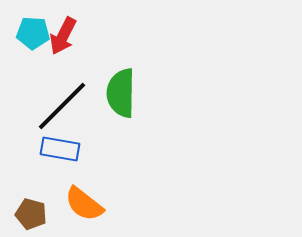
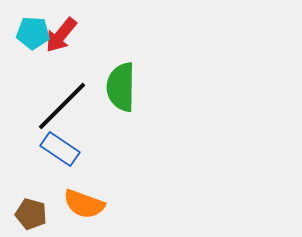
red arrow: moved 2 px left, 1 px up; rotated 12 degrees clockwise
green semicircle: moved 6 px up
blue rectangle: rotated 24 degrees clockwise
orange semicircle: rotated 18 degrees counterclockwise
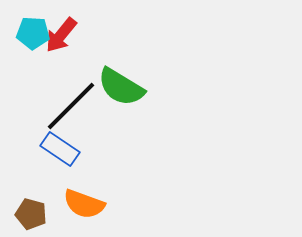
green semicircle: rotated 60 degrees counterclockwise
black line: moved 9 px right
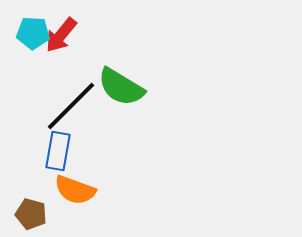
blue rectangle: moved 2 px left, 2 px down; rotated 66 degrees clockwise
orange semicircle: moved 9 px left, 14 px up
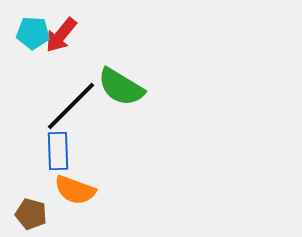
blue rectangle: rotated 12 degrees counterclockwise
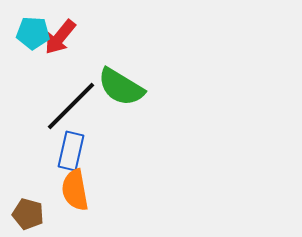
red arrow: moved 1 px left, 2 px down
blue rectangle: moved 13 px right; rotated 15 degrees clockwise
orange semicircle: rotated 60 degrees clockwise
brown pentagon: moved 3 px left
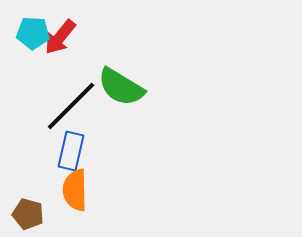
orange semicircle: rotated 9 degrees clockwise
